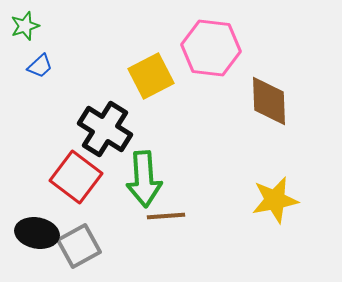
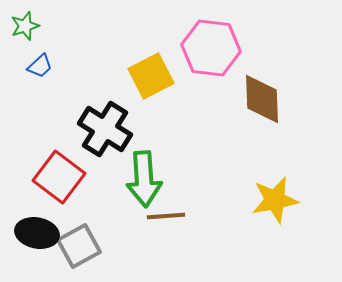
brown diamond: moved 7 px left, 2 px up
red square: moved 17 px left
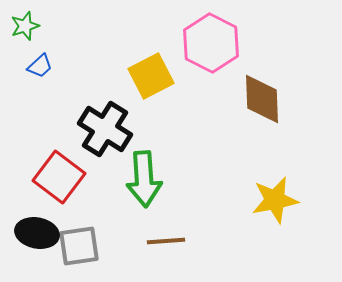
pink hexagon: moved 5 px up; rotated 20 degrees clockwise
brown line: moved 25 px down
gray square: rotated 21 degrees clockwise
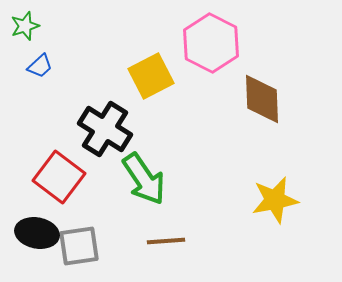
green arrow: rotated 30 degrees counterclockwise
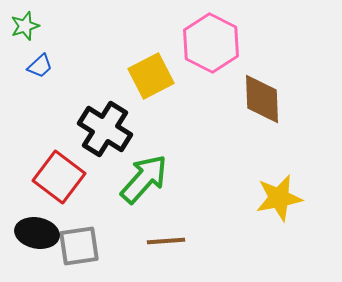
green arrow: rotated 104 degrees counterclockwise
yellow star: moved 4 px right, 2 px up
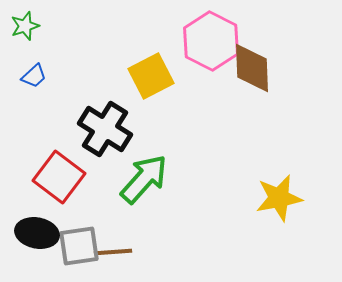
pink hexagon: moved 2 px up
blue trapezoid: moved 6 px left, 10 px down
brown diamond: moved 10 px left, 31 px up
brown line: moved 53 px left, 11 px down
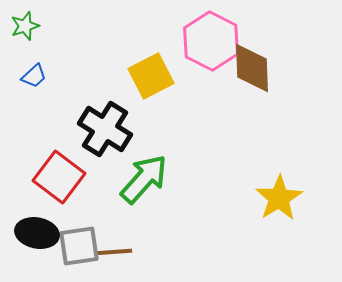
yellow star: rotated 21 degrees counterclockwise
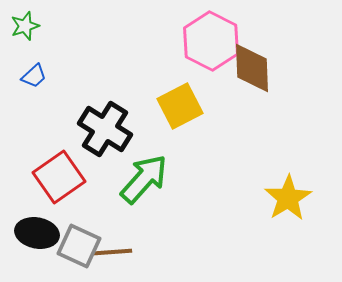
yellow square: moved 29 px right, 30 px down
red square: rotated 18 degrees clockwise
yellow star: moved 9 px right
gray square: rotated 33 degrees clockwise
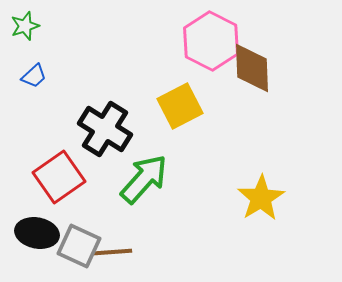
yellow star: moved 27 px left
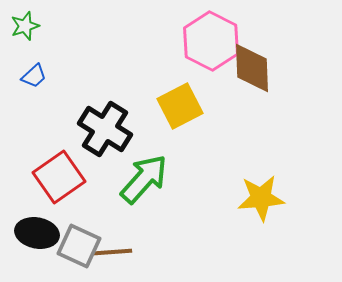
yellow star: rotated 27 degrees clockwise
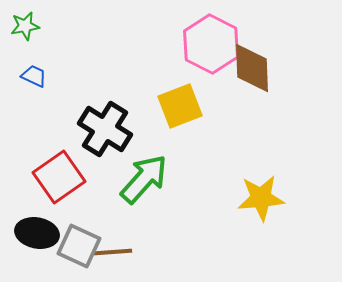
green star: rotated 8 degrees clockwise
pink hexagon: moved 3 px down
blue trapezoid: rotated 112 degrees counterclockwise
yellow square: rotated 6 degrees clockwise
